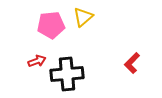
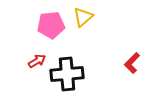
red arrow: rotated 12 degrees counterclockwise
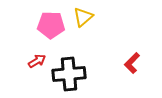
pink pentagon: rotated 8 degrees clockwise
black cross: moved 2 px right
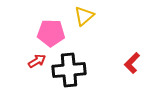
yellow triangle: moved 1 px right, 1 px up
pink pentagon: moved 8 px down
black cross: moved 4 px up
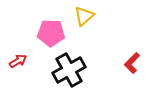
red arrow: moved 19 px left
black cross: rotated 24 degrees counterclockwise
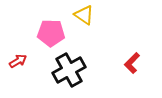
yellow triangle: moved 1 px up; rotated 45 degrees counterclockwise
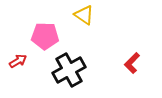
pink pentagon: moved 6 px left, 3 px down
